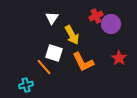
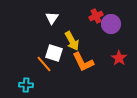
yellow arrow: moved 6 px down
orange line: moved 3 px up
cyan cross: rotated 16 degrees clockwise
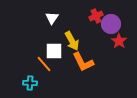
white square: moved 2 px up; rotated 18 degrees counterclockwise
red star: moved 17 px up
cyan cross: moved 4 px right, 2 px up
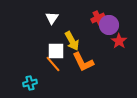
red cross: moved 2 px right, 2 px down
purple circle: moved 2 px left, 1 px down
white square: moved 2 px right
orange line: moved 9 px right
cyan cross: rotated 16 degrees counterclockwise
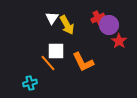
yellow arrow: moved 5 px left, 16 px up
orange line: moved 5 px left, 1 px up
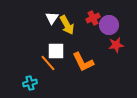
red cross: moved 5 px left
red star: moved 3 px left, 4 px down; rotated 28 degrees clockwise
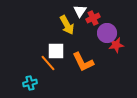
white triangle: moved 28 px right, 7 px up
purple circle: moved 2 px left, 8 px down
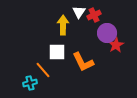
white triangle: moved 1 px left, 1 px down
red cross: moved 1 px right, 3 px up
yellow arrow: moved 4 px left; rotated 150 degrees counterclockwise
red star: rotated 21 degrees counterclockwise
white square: moved 1 px right, 1 px down
orange line: moved 5 px left, 7 px down
